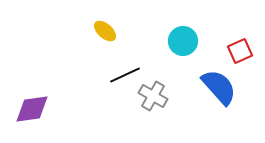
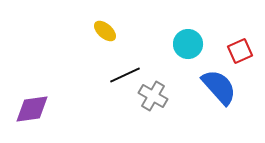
cyan circle: moved 5 px right, 3 px down
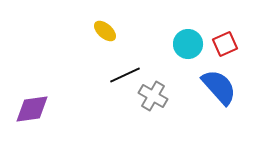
red square: moved 15 px left, 7 px up
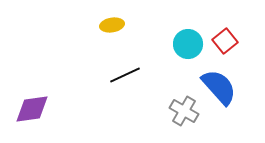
yellow ellipse: moved 7 px right, 6 px up; rotated 50 degrees counterclockwise
red square: moved 3 px up; rotated 15 degrees counterclockwise
gray cross: moved 31 px right, 15 px down
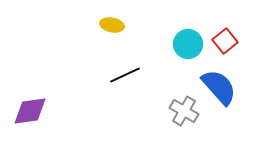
yellow ellipse: rotated 20 degrees clockwise
purple diamond: moved 2 px left, 2 px down
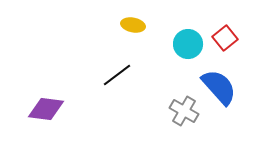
yellow ellipse: moved 21 px right
red square: moved 3 px up
black line: moved 8 px left; rotated 12 degrees counterclockwise
purple diamond: moved 16 px right, 2 px up; rotated 15 degrees clockwise
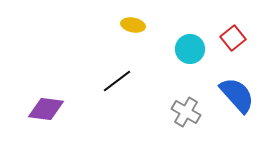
red square: moved 8 px right
cyan circle: moved 2 px right, 5 px down
black line: moved 6 px down
blue semicircle: moved 18 px right, 8 px down
gray cross: moved 2 px right, 1 px down
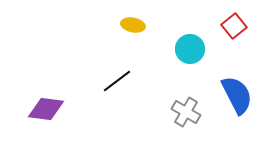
red square: moved 1 px right, 12 px up
blue semicircle: rotated 15 degrees clockwise
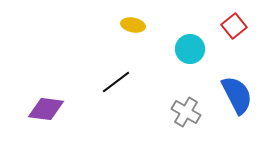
black line: moved 1 px left, 1 px down
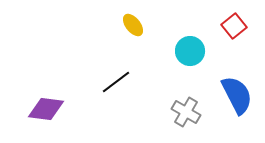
yellow ellipse: rotated 40 degrees clockwise
cyan circle: moved 2 px down
